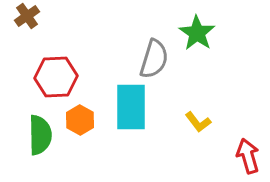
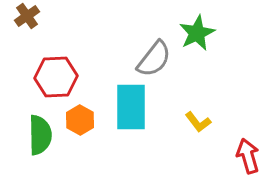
green star: rotated 12 degrees clockwise
gray semicircle: rotated 21 degrees clockwise
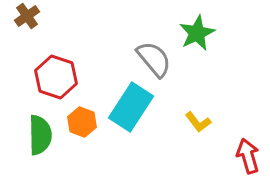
gray semicircle: rotated 78 degrees counterclockwise
red hexagon: rotated 21 degrees clockwise
cyan rectangle: rotated 33 degrees clockwise
orange hexagon: moved 2 px right, 2 px down; rotated 8 degrees counterclockwise
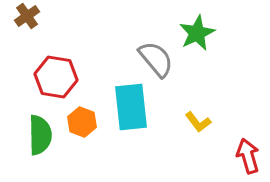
gray semicircle: moved 2 px right
red hexagon: rotated 9 degrees counterclockwise
cyan rectangle: rotated 39 degrees counterclockwise
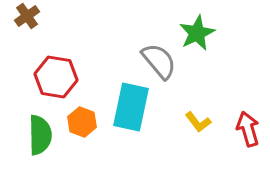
gray semicircle: moved 3 px right, 2 px down
cyan rectangle: rotated 18 degrees clockwise
red arrow: moved 27 px up
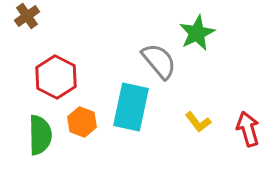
red hexagon: rotated 18 degrees clockwise
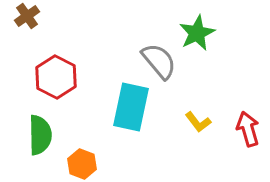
orange hexagon: moved 42 px down
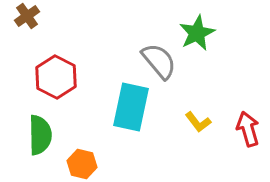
orange hexagon: rotated 8 degrees counterclockwise
